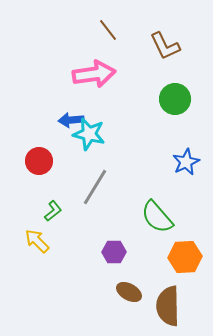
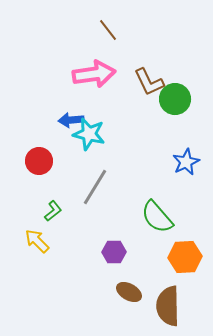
brown L-shape: moved 16 px left, 36 px down
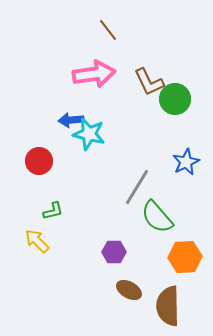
gray line: moved 42 px right
green L-shape: rotated 25 degrees clockwise
brown ellipse: moved 2 px up
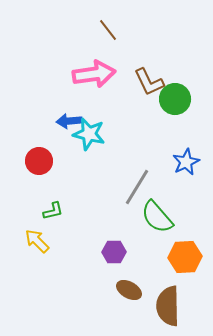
blue arrow: moved 2 px left, 1 px down
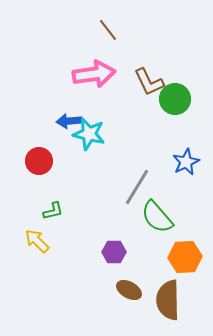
brown semicircle: moved 6 px up
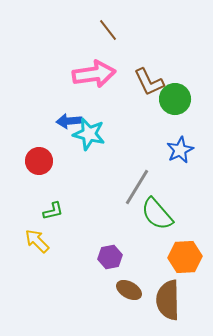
blue star: moved 6 px left, 12 px up
green semicircle: moved 3 px up
purple hexagon: moved 4 px left, 5 px down; rotated 10 degrees counterclockwise
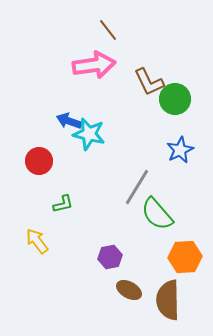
pink arrow: moved 9 px up
blue arrow: rotated 25 degrees clockwise
green L-shape: moved 10 px right, 7 px up
yellow arrow: rotated 8 degrees clockwise
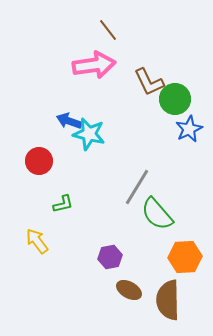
blue star: moved 9 px right, 21 px up
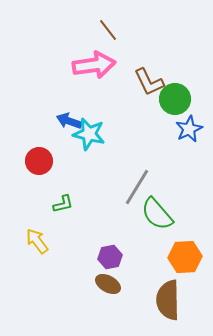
brown ellipse: moved 21 px left, 6 px up
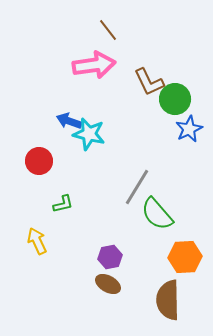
yellow arrow: rotated 12 degrees clockwise
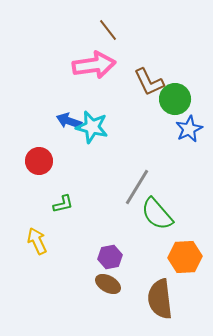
cyan star: moved 3 px right, 7 px up
brown semicircle: moved 8 px left, 1 px up; rotated 6 degrees counterclockwise
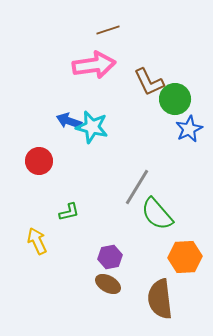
brown line: rotated 70 degrees counterclockwise
green L-shape: moved 6 px right, 8 px down
